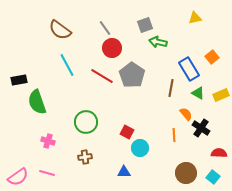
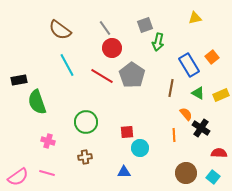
green arrow: rotated 90 degrees counterclockwise
blue rectangle: moved 4 px up
red square: rotated 32 degrees counterclockwise
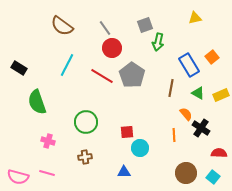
brown semicircle: moved 2 px right, 4 px up
cyan line: rotated 55 degrees clockwise
black rectangle: moved 12 px up; rotated 42 degrees clockwise
pink semicircle: rotated 50 degrees clockwise
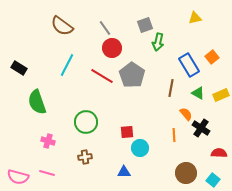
cyan square: moved 3 px down
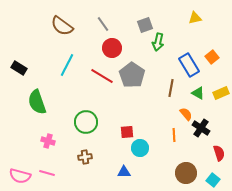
gray line: moved 2 px left, 4 px up
yellow rectangle: moved 2 px up
red semicircle: rotated 70 degrees clockwise
pink semicircle: moved 2 px right, 1 px up
